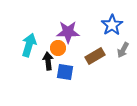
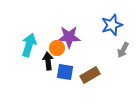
blue star: rotated 15 degrees clockwise
purple star: moved 1 px right, 5 px down
orange circle: moved 1 px left
brown rectangle: moved 5 px left, 19 px down
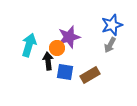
purple star: rotated 15 degrees counterclockwise
gray arrow: moved 13 px left, 5 px up
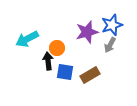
purple star: moved 18 px right, 5 px up
cyan arrow: moved 2 px left, 6 px up; rotated 135 degrees counterclockwise
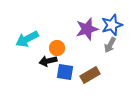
purple star: moved 3 px up
black arrow: rotated 96 degrees counterclockwise
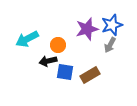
orange circle: moved 1 px right, 3 px up
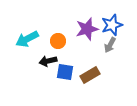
orange circle: moved 4 px up
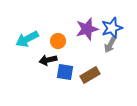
blue star: moved 3 px down
black arrow: moved 1 px up
